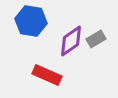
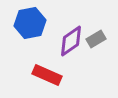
blue hexagon: moved 1 px left, 2 px down; rotated 20 degrees counterclockwise
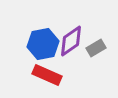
blue hexagon: moved 13 px right, 21 px down
gray rectangle: moved 9 px down
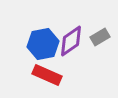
gray rectangle: moved 4 px right, 11 px up
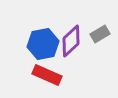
gray rectangle: moved 3 px up
purple diamond: rotated 8 degrees counterclockwise
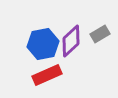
red rectangle: rotated 48 degrees counterclockwise
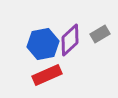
purple diamond: moved 1 px left, 1 px up
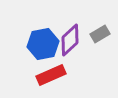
red rectangle: moved 4 px right
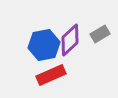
blue hexagon: moved 1 px right, 1 px down
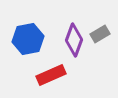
purple diamond: moved 4 px right; rotated 28 degrees counterclockwise
blue hexagon: moved 16 px left, 6 px up
